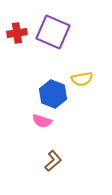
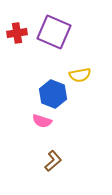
purple square: moved 1 px right
yellow semicircle: moved 2 px left, 4 px up
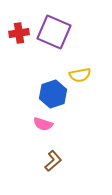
red cross: moved 2 px right
blue hexagon: rotated 20 degrees clockwise
pink semicircle: moved 1 px right, 3 px down
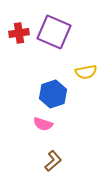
yellow semicircle: moved 6 px right, 3 px up
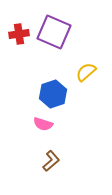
red cross: moved 1 px down
yellow semicircle: rotated 150 degrees clockwise
brown L-shape: moved 2 px left
